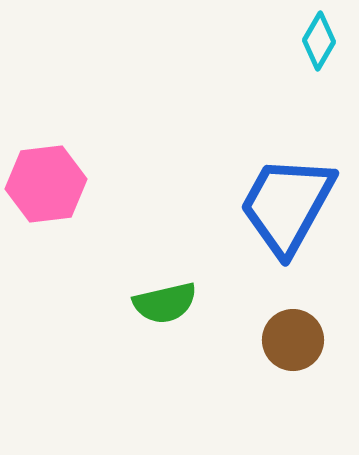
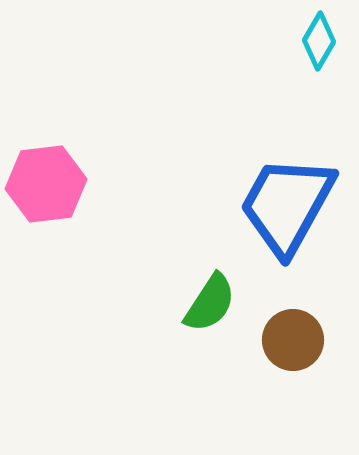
green semicircle: moved 45 px right; rotated 44 degrees counterclockwise
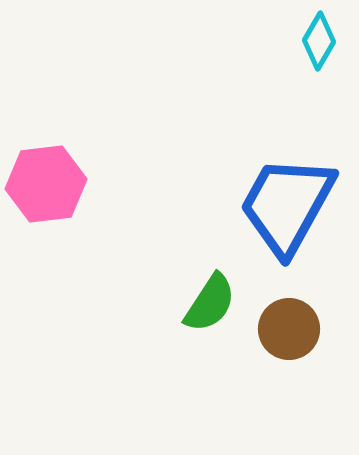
brown circle: moved 4 px left, 11 px up
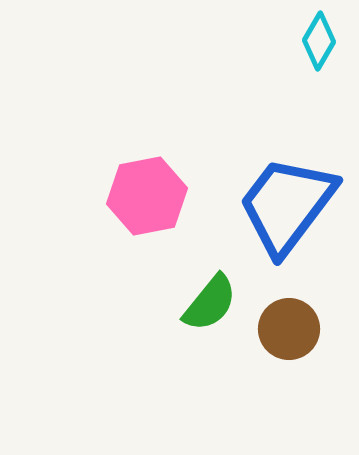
pink hexagon: moved 101 px right, 12 px down; rotated 4 degrees counterclockwise
blue trapezoid: rotated 8 degrees clockwise
green semicircle: rotated 6 degrees clockwise
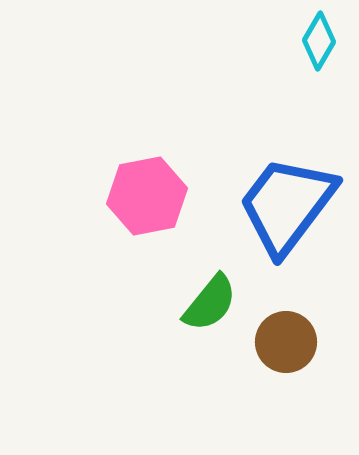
brown circle: moved 3 px left, 13 px down
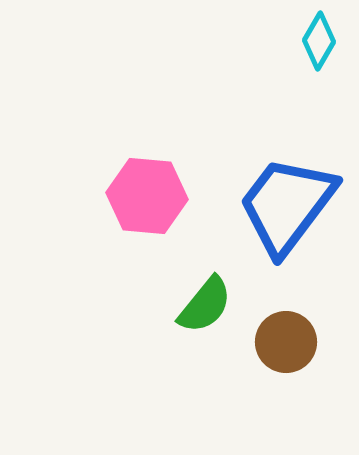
pink hexagon: rotated 16 degrees clockwise
green semicircle: moved 5 px left, 2 px down
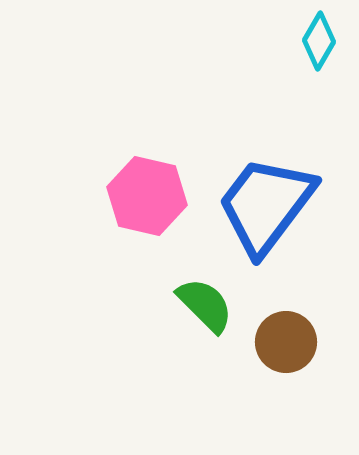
pink hexagon: rotated 8 degrees clockwise
blue trapezoid: moved 21 px left
green semicircle: rotated 84 degrees counterclockwise
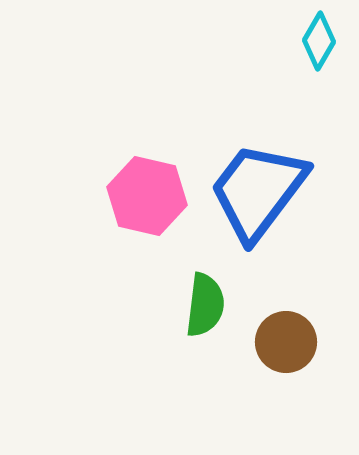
blue trapezoid: moved 8 px left, 14 px up
green semicircle: rotated 52 degrees clockwise
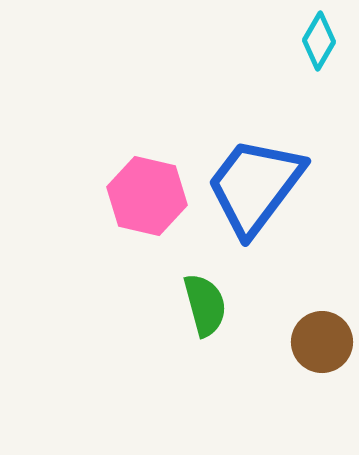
blue trapezoid: moved 3 px left, 5 px up
green semicircle: rotated 22 degrees counterclockwise
brown circle: moved 36 px right
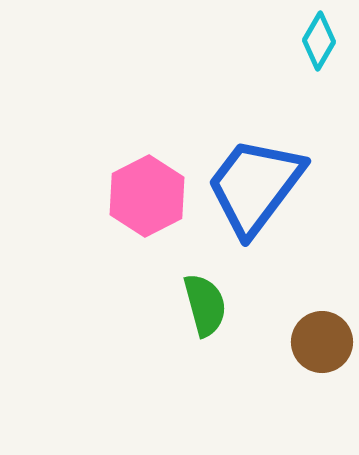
pink hexagon: rotated 20 degrees clockwise
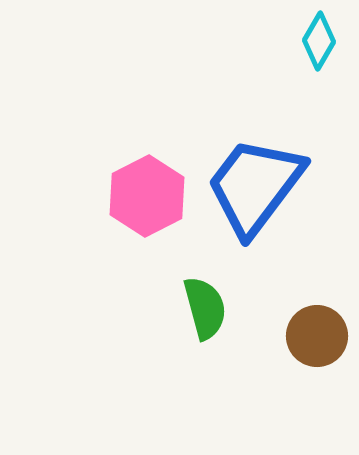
green semicircle: moved 3 px down
brown circle: moved 5 px left, 6 px up
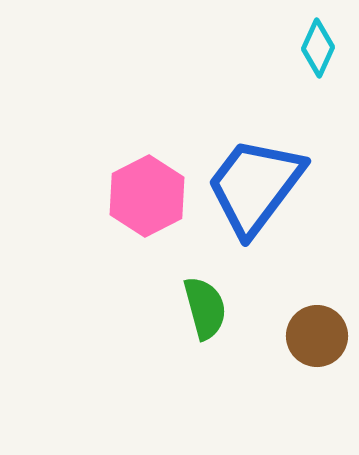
cyan diamond: moved 1 px left, 7 px down; rotated 6 degrees counterclockwise
